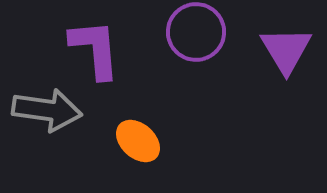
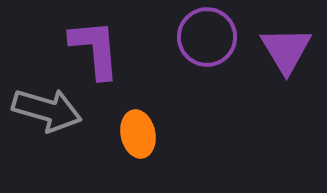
purple circle: moved 11 px right, 5 px down
gray arrow: rotated 8 degrees clockwise
orange ellipse: moved 7 px up; rotated 36 degrees clockwise
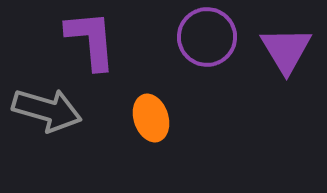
purple L-shape: moved 4 px left, 9 px up
orange ellipse: moved 13 px right, 16 px up; rotated 6 degrees counterclockwise
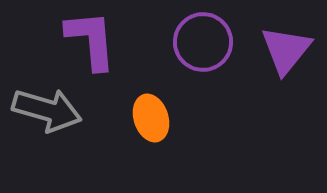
purple circle: moved 4 px left, 5 px down
purple triangle: rotated 10 degrees clockwise
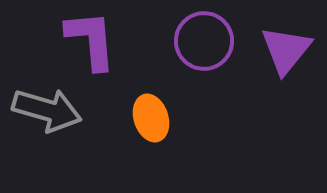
purple circle: moved 1 px right, 1 px up
